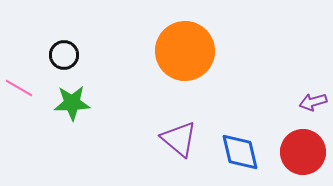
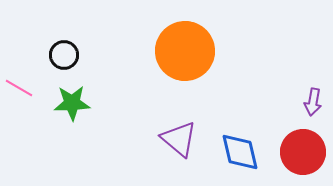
purple arrow: rotated 64 degrees counterclockwise
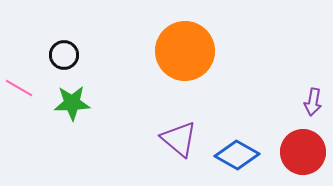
blue diamond: moved 3 px left, 3 px down; rotated 48 degrees counterclockwise
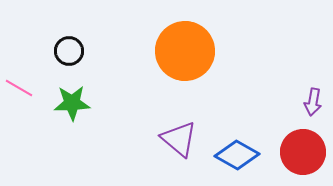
black circle: moved 5 px right, 4 px up
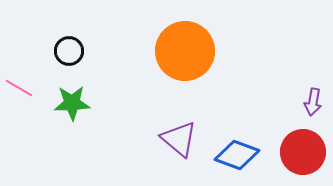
blue diamond: rotated 9 degrees counterclockwise
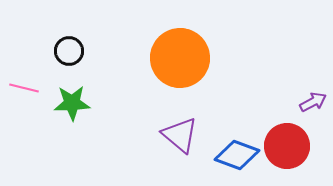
orange circle: moved 5 px left, 7 px down
pink line: moved 5 px right; rotated 16 degrees counterclockwise
purple arrow: rotated 128 degrees counterclockwise
purple triangle: moved 1 px right, 4 px up
red circle: moved 16 px left, 6 px up
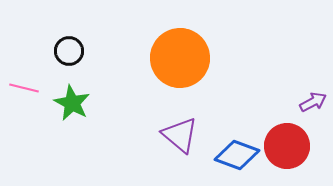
green star: rotated 30 degrees clockwise
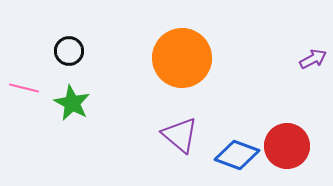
orange circle: moved 2 px right
purple arrow: moved 43 px up
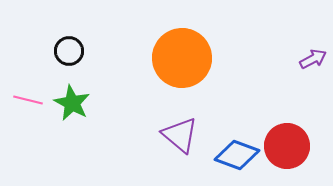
pink line: moved 4 px right, 12 px down
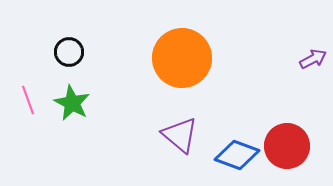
black circle: moved 1 px down
pink line: rotated 56 degrees clockwise
